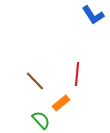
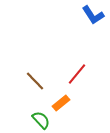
red line: rotated 35 degrees clockwise
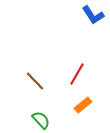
red line: rotated 10 degrees counterclockwise
orange rectangle: moved 22 px right, 2 px down
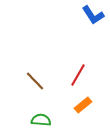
red line: moved 1 px right, 1 px down
green semicircle: rotated 42 degrees counterclockwise
